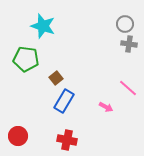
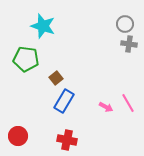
pink line: moved 15 px down; rotated 18 degrees clockwise
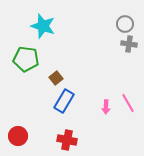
pink arrow: rotated 64 degrees clockwise
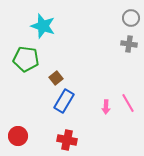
gray circle: moved 6 px right, 6 px up
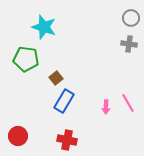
cyan star: moved 1 px right, 1 px down
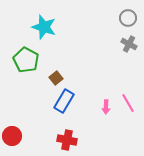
gray circle: moved 3 px left
gray cross: rotated 21 degrees clockwise
green pentagon: moved 1 px down; rotated 20 degrees clockwise
red circle: moved 6 px left
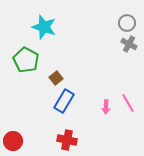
gray circle: moved 1 px left, 5 px down
red circle: moved 1 px right, 5 px down
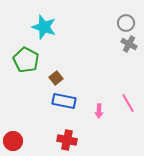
gray circle: moved 1 px left
blue rectangle: rotated 70 degrees clockwise
pink arrow: moved 7 px left, 4 px down
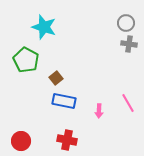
gray cross: rotated 21 degrees counterclockwise
red circle: moved 8 px right
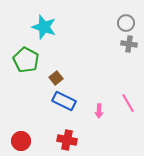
blue rectangle: rotated 15 degrees clockwise
